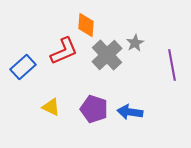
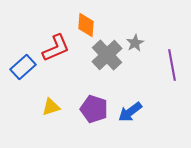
red L-shape: moved 8 px left, 3 px up
yellow triangle: rotated 42 degrees counterclockwise
blue arrow: rotated 45 degrees counterclockwise
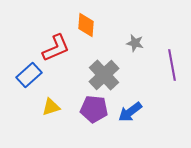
gray star: rotated 30 degrees counterclockwise
gray cross: moved 3 px left, 20 px down
blue rectangle: moved 6 px right, 8 px down
purple pentagon: rotated 12 degrees counterclockwise
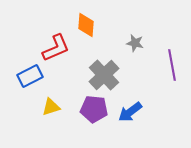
blue rectangle: moved 1 px right, 1 px down; rotated 15 degrees clockwise
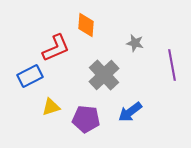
purple pentagon: moved 8 px left, 10 px down
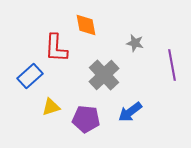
orange diamond: rotated 15 degrees counterclockwise
red L-shape: rotated 116 degrees clockwise
blue rectangle: rotated 15 degrees counterclockwise
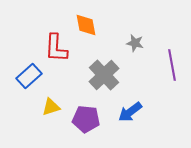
blue rectangle: moved 1 px left
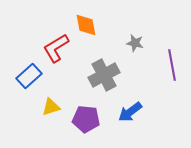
red L-shape: rotated 56 degrees clockwise
gray cross: rotated 16 degrees clockwise
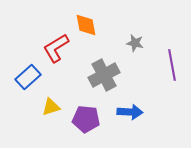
blue rectangle: moved 1 px left, 1 px down
blue arrow: rotated 140 degrees counterclockwise
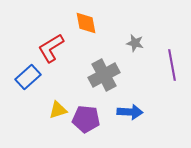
orange diamond: moved 2 px up
red L-shape: moved 5 px left
yellow triangle: moved 7 px right, 3 px down
